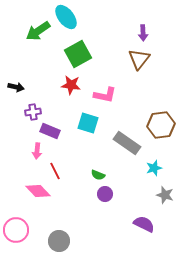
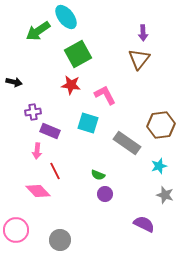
black arrow: moved 2 px left, 5 px up
pink L-shape: rotated 130 degrees counterclockwise
cyan star: moved 5 px right, 2 px up
gray circle: moved 1 px right, 1 px up
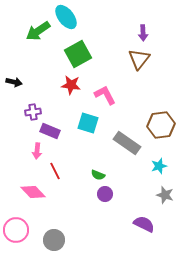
pink diamond: moved 5 px left, 1 px down
gray circle: moved 6 px left
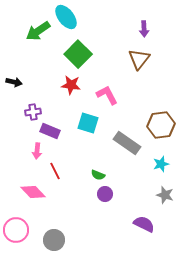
purple arrow: moved 1 px right, 4 px up
green square: rotated 16 degrees counterclockwise
pink L-shape: moved 2 px right
cyan star: moved 2 px right, 2 px up
